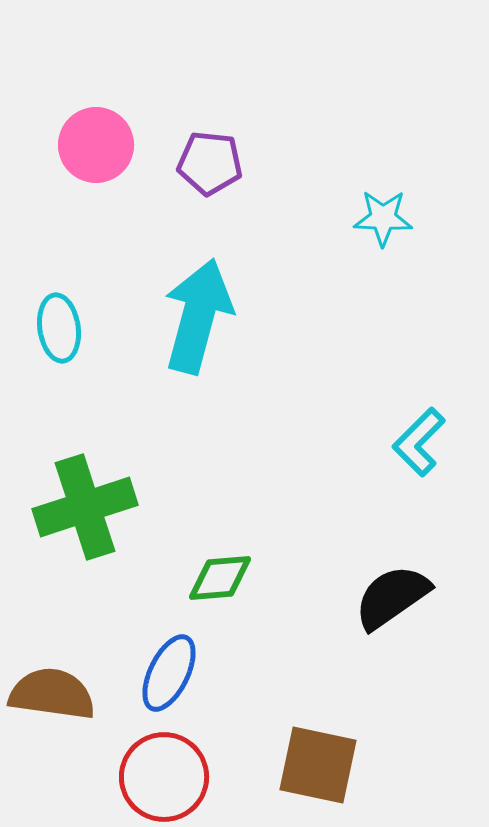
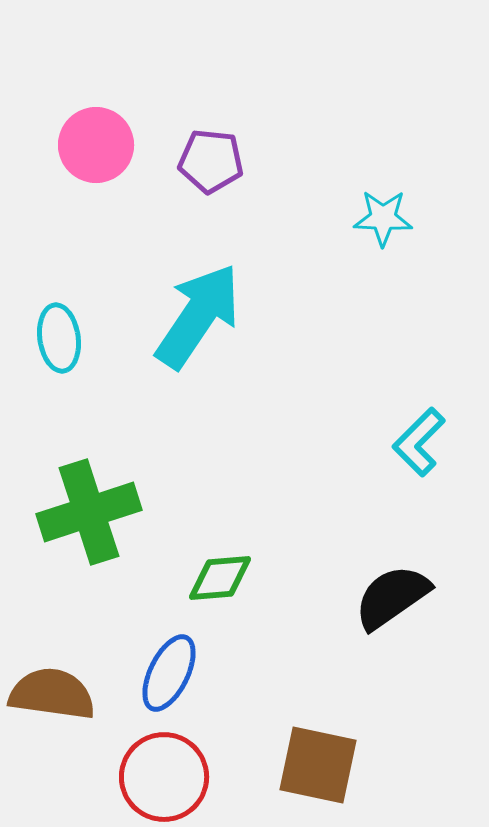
purple pentagon: moved 1 px right, 2 px up
cyan arrow: rotated 19 degrees clockwise
cyan ellipse: moved 10 px down
green cross: moved 4 px right, 5 px down
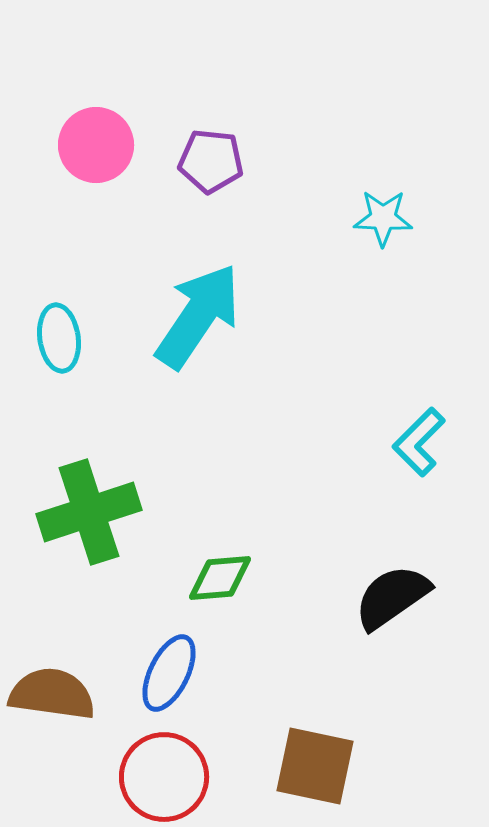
brown square: moved 3 px left, 1 px down
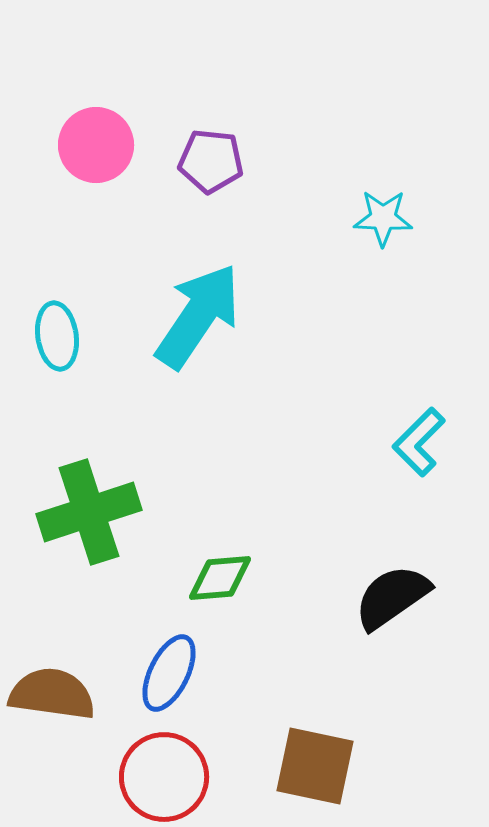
cyan ellipse: moved 2 px left, 2 px up
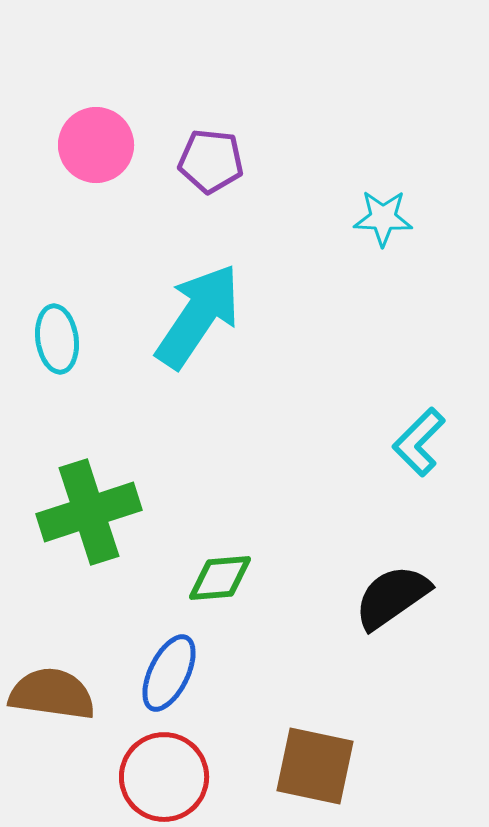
cyan ellipse: moved 3 px down
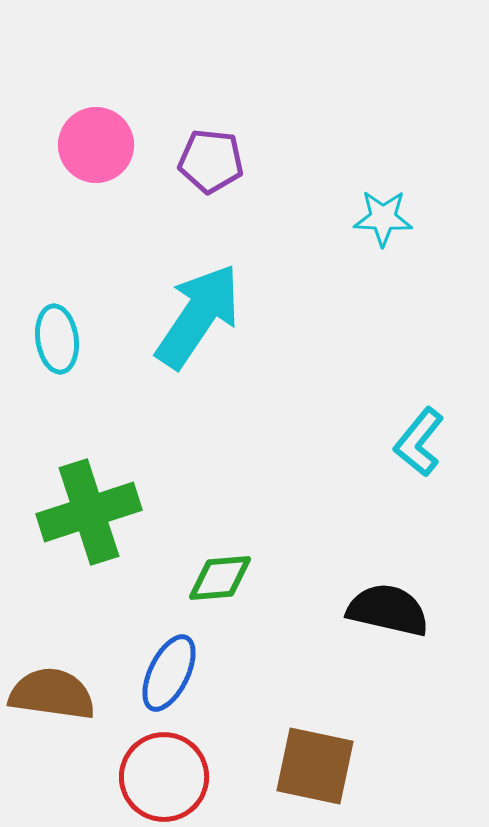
cyan L-shape: rotated 6 degrees counterclockwise
black semicircle: moved 4 px left, 13 px down; rotated 48 degrees clockwise
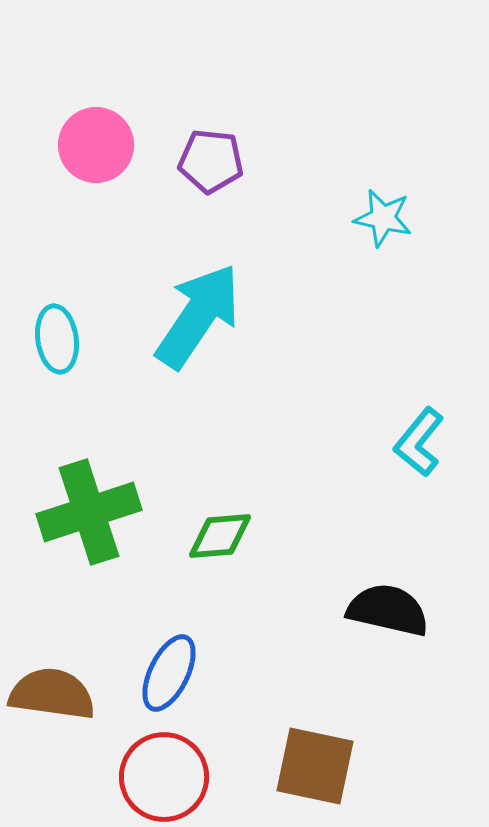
cyan star: rotated 10 degrees clockwise
green diamond: moved 42 px up
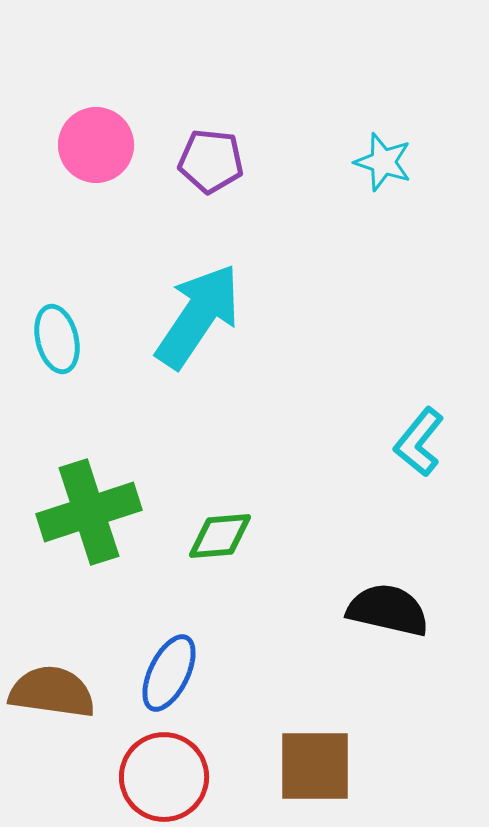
cyan star: moved 56 px up; rotated 6 degrees clockwise
cyan ellipse: rotated 6 degrees counterclockwise
brown semicircle: moved 2 px up
brown square: rotated 12 degrees counterclockwise
